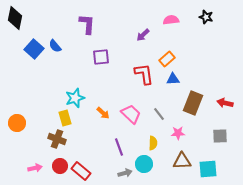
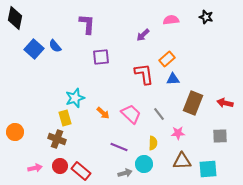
orange circle: moved 2 px left, 9 px down
purple line: rotated 48 degrees counterclockwise
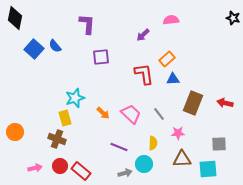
black star: moved 27 px right, 1 px down
gray square: moved 1 px left, 8 px down
brown triangle: moved 2 px up
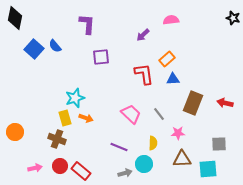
orange arrow: moved 17 px left, 5 px down; rotated 24 degrees counterclockwise
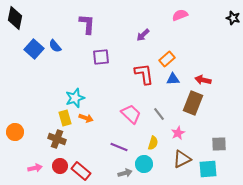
pink semicircle: moved 9 px right, 5 px up; rotated 14 degrees counterclockwise
red arrow: moved 22 px left, 23 px up
pink star: rotated 24 degrees counterclockwise
yellow semicircle: rotated 16 degrees clockwise
brown triangle: rotated 24 degrees counterclockwise
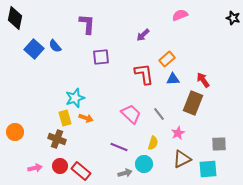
red arrow: rotated 42 degrees clockwise
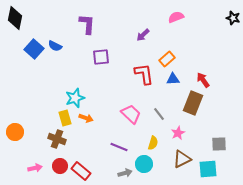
pink semicircle: moved 4 px left, 2 px down
blue semicircle: rotated 24 degrees counterclockwise
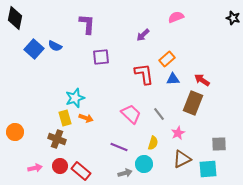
red arrow: moved 1 px left; rotated 21 degrees counterclockwise
